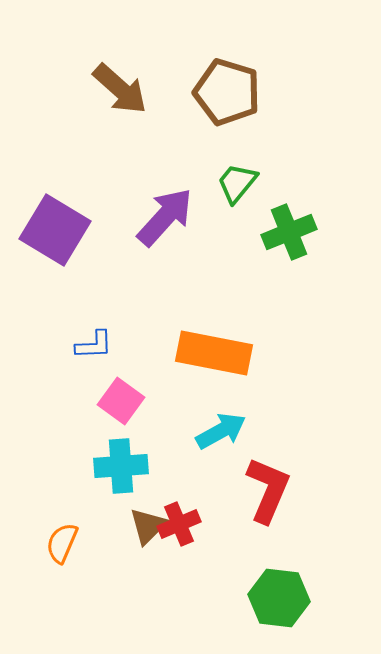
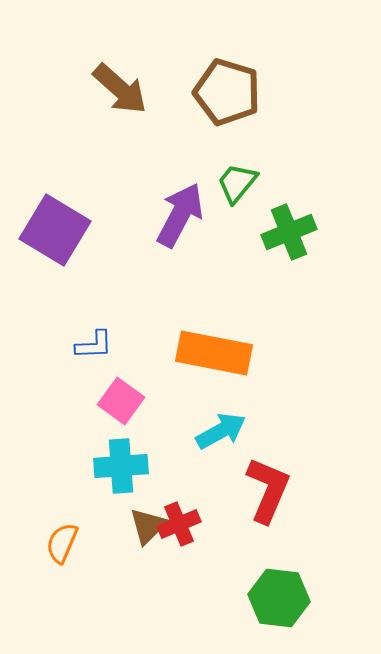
purple arrow: moved 15 px right, 2 px up; rotated 14 degrees counterclockwise
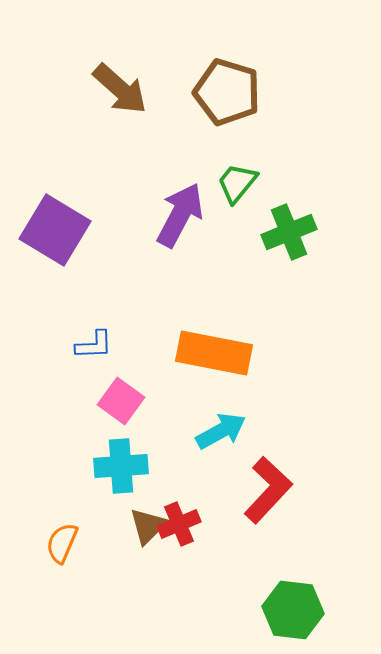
red L-shape: rotated 20 degrees clockwise
green hexagon: moved 14 px right, 12 px down
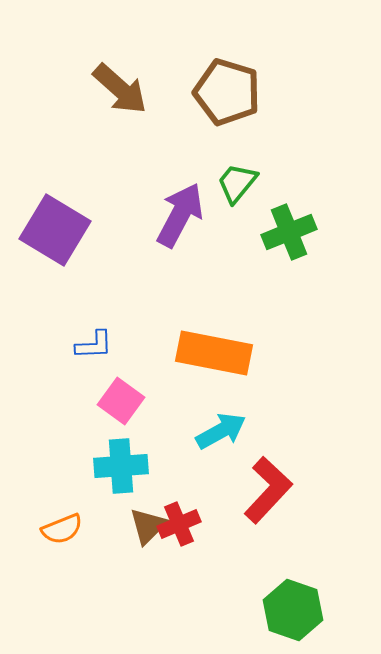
orange semicircle: moved 14 px up; rotated 135 degrees counterclockwise
green hexagon: rotated 12 degrees clockwise
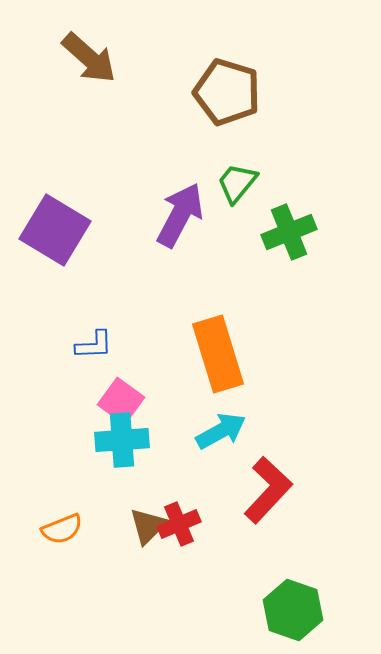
brown arrow: moved 31 px left, 31 px up
orange rectangle: moved 4 px right, 1 px down; rotated 62 degrees clockwise
cyan cross: moved 1 px right, 26 px up
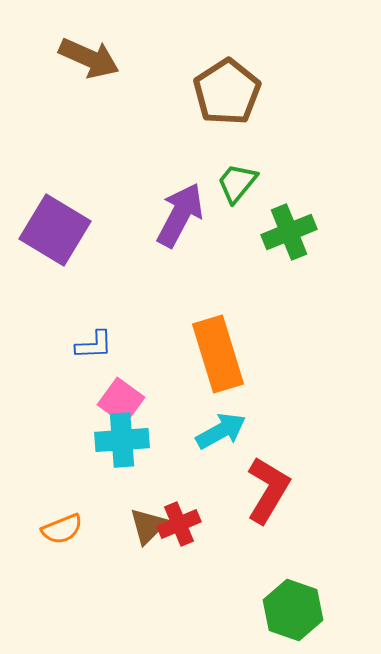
brown arrow: rotated 18 degrees counterclockwise
brown pentagon: rotated 22 degrees clockwise
red L-shape: rotated 12 degrees counterclockwise
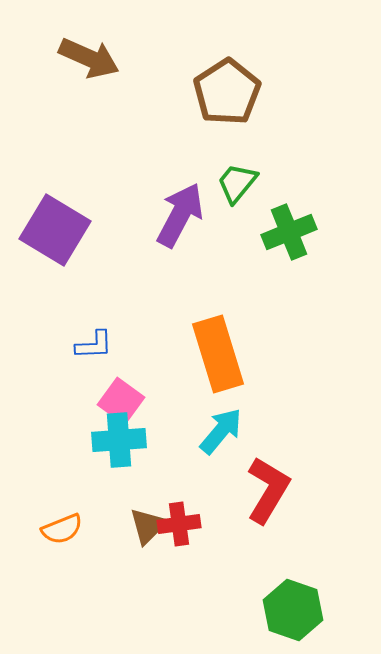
cyan arrow: rotated 21 degrees counterclockwise
cyan cross: moved 3 px left
red cross: rotated 15 degrees clockwise
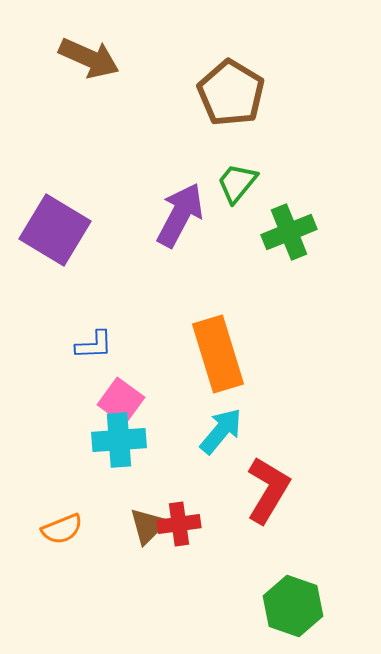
brown pentagon: moved 4 px right, 1 px down; rotated 8 degrees counterclockwise
green hexagon: moved 4 px up
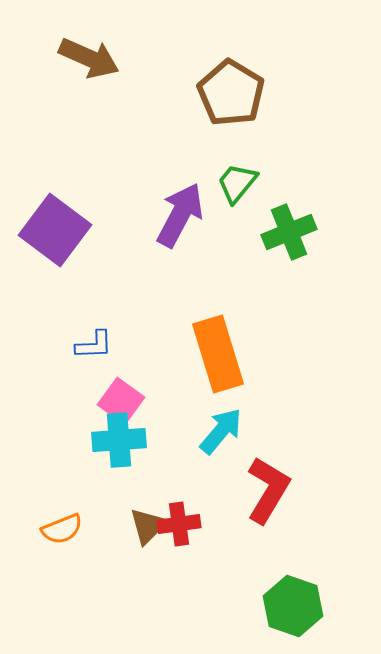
purple square: rotated 6 degrees clockwise
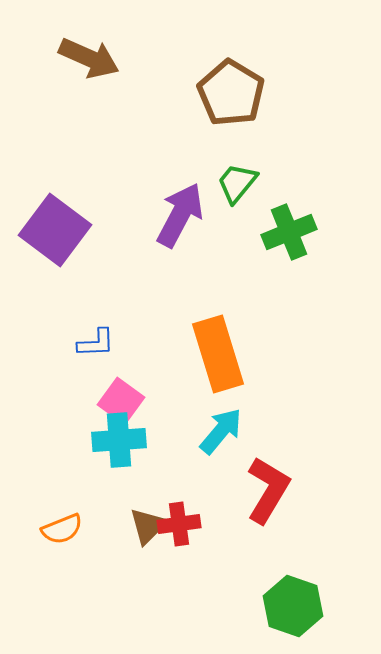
blue L-shape: moved 2 px right, 2 px up
